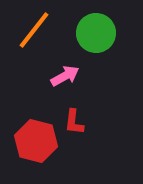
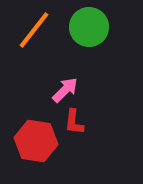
green circle: moved 7 px left, 6 px up
pink arrow: moved 14 px down; rotated 16 degrees counterclockwise
red hexagon: rotated 6 degrees counterclockwise
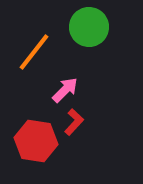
orange line: moved 22 px down
red L-shape: rotated 144 degrees counterclockwise
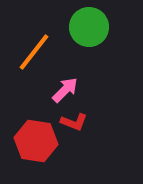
red L-shape: rotated 68 degrees clockwise
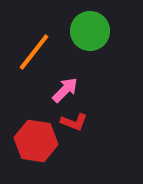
green circle: moved 1 px right, 4 px down
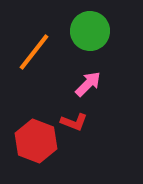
pink arrow: moved 23 px right, 6 px up
red hexagon: rotated 12 degrees clockwise
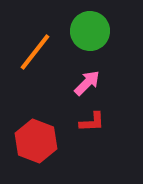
orange line: moved 1 px right
pink arrow: moved 1 px left, 1 px up
red L-shape: moved 18 px right; rotated 24 degrees counterclockwise
